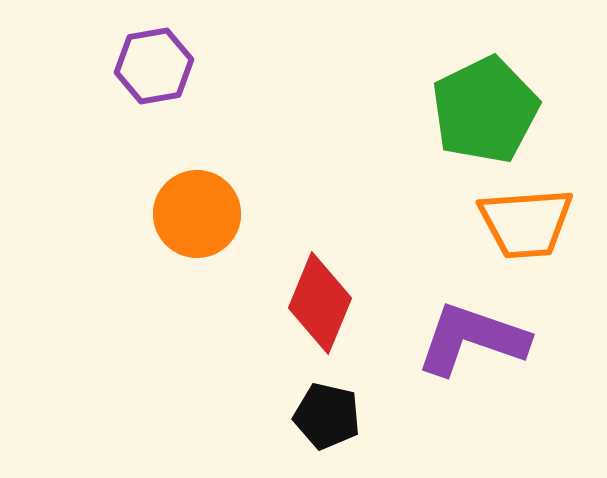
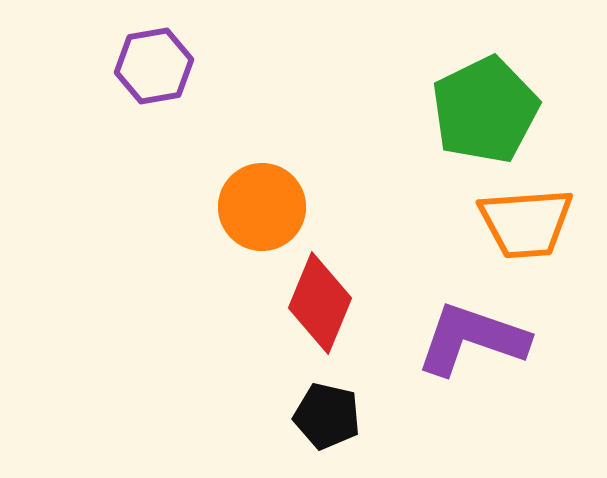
orange circle: moved 65 px right, 7 px up
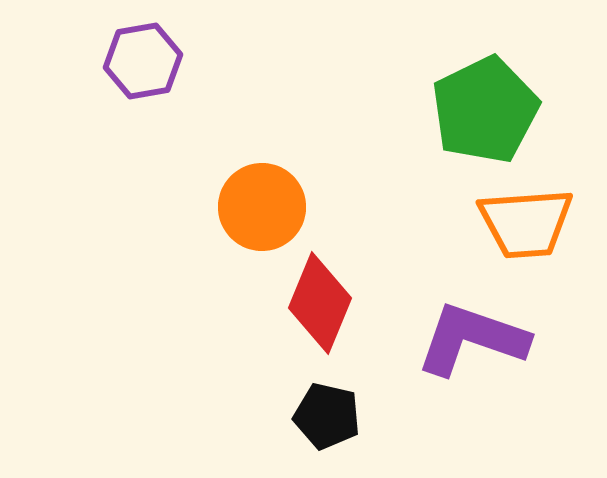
purple hexagon: moved 11 px left, 5 px up
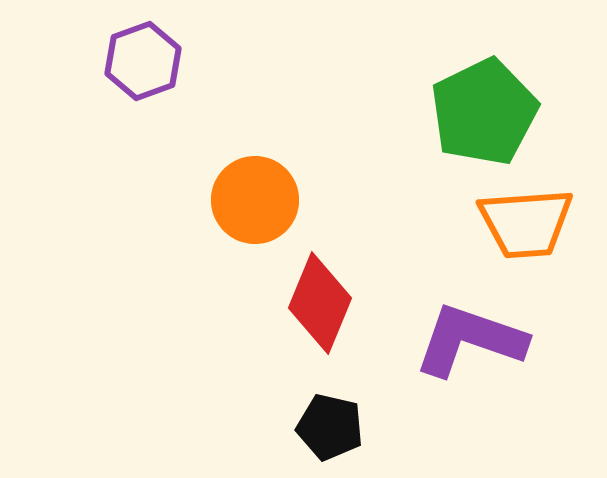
purple hexagon: rotated 10 degrees counterclockwise
green pentagon: moved 1 px left, 2 px down
orange circle: moved 7 px left, 7 px up
purple L-shape: moved 2 px left, 1 px down
black pentagon: moved 3 px right, 11 px down
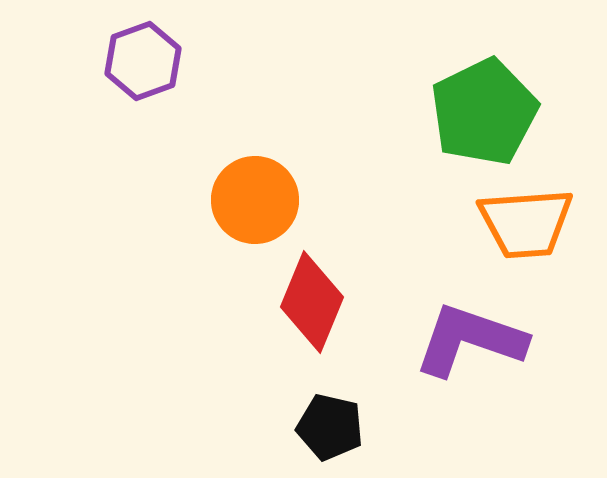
red diamond: moved 8 px left, 1 px up
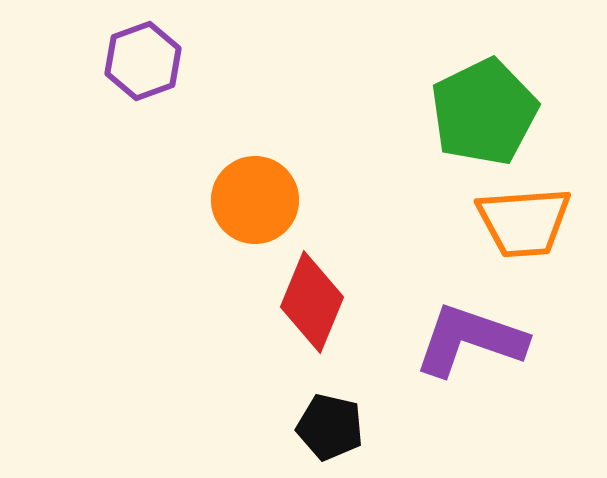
orange trapezoid: moved 2 px left, 1 px up
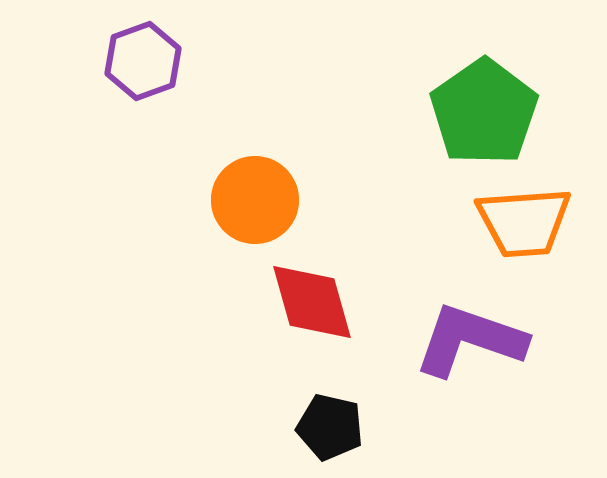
green pentagon: rotated 9 degrees counterclockwise
red diamond: rotated 38 degrees counterclockwise
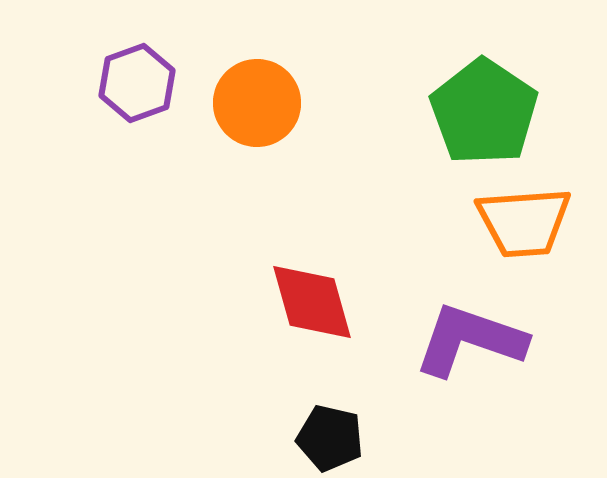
purple hexagon: moved 6 px left, 22 px down
green pentagon: rotated 3 degrees counterclockwise
orange circle: moved 2 px right, 97 px up
black pentagon: moved 11 px down
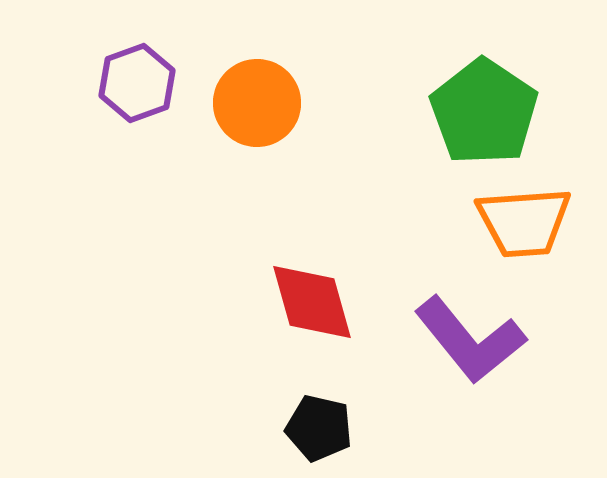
purple L-shape: rotated 148 degrees counterclockwise
black pentagon: moved 11 px left, 10 px up
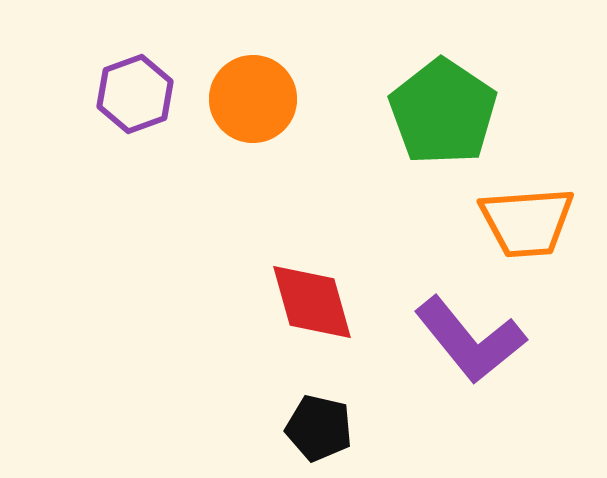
purple hexagon: moved 2 px left, 11 px down
orange circle: moved 4 px left, 4 px up
green pentagon: moved 41 px left
orange trapezoid: moved 3 px right
